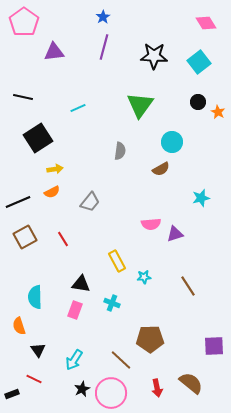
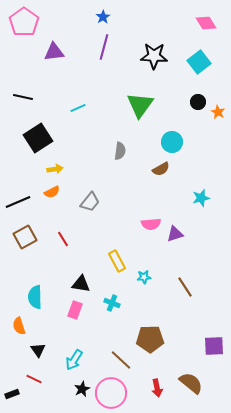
brown line at (188, 286): moved 3 px left, 1 px down
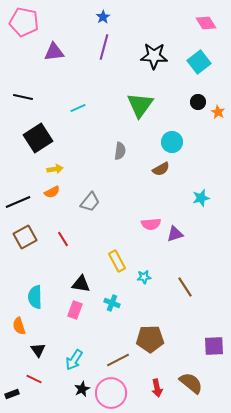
pink pentagon at (24, 22): rotated 24 degrees counterclockwise
brown line at (121, 360): moved 3 px left; rotated 70 degrees counterclockwise
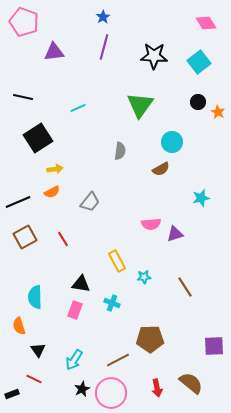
pink pentagon at (24, 22): rotated 8 degrees clockwise
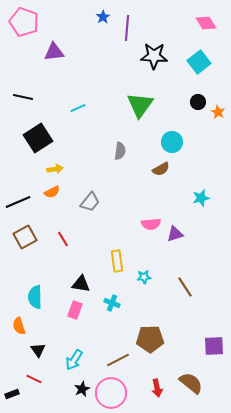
purple line at (104, 47): moved 23 px right, 19 px up; rotated 10 degrees counterclockwise
yellow rectangle at (117, 261): rotated 20 degrees clockwise
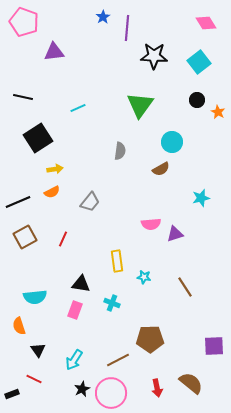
black circle at (198, 102): moved 1 px left, 2 px up
red line at (63, 239): rotated 56 degrees clockwise
cyan star at (144, 277): rotated 16 degrees clockwise
cyan semicircle at (35, 297): rotated 95 degrees counterclockwise
